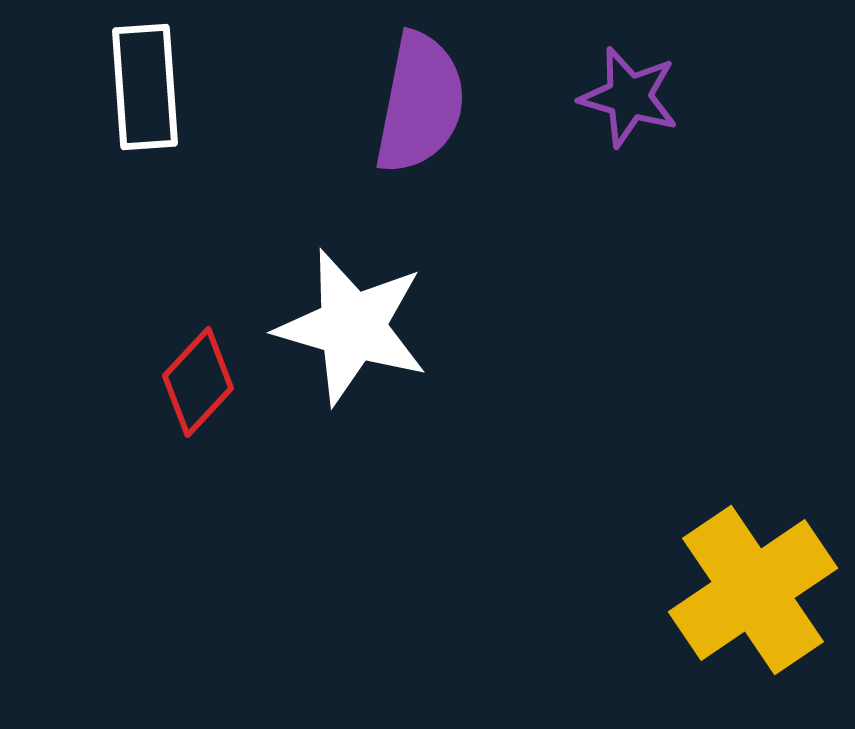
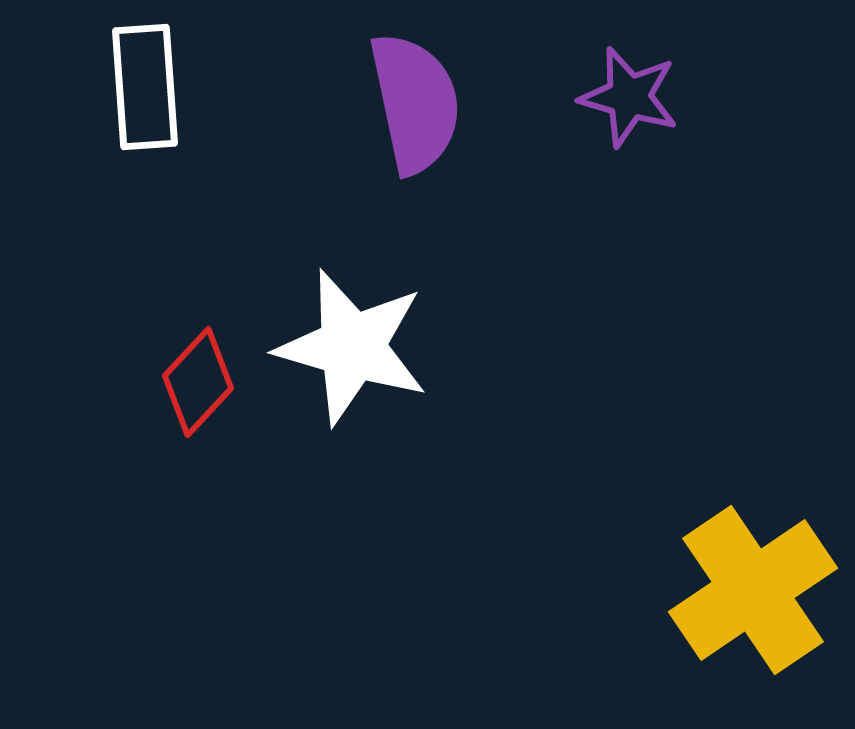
purple semicircle: moved 5 px left; rotated 23 degrees counterclockwise
white star: moved 20 px down
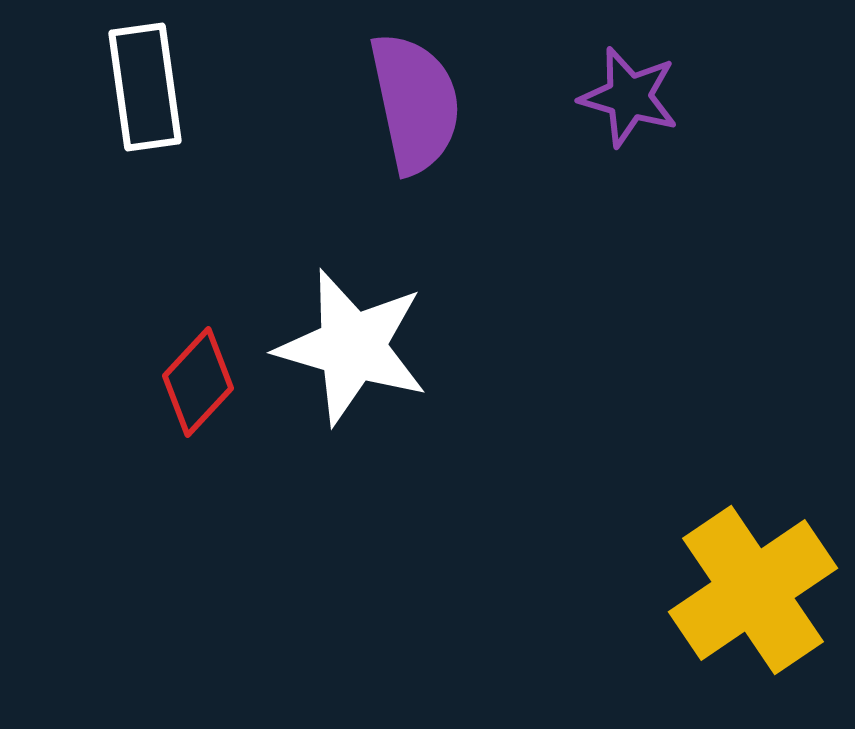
white rectangle: rotated 4 degrees counterclockwise
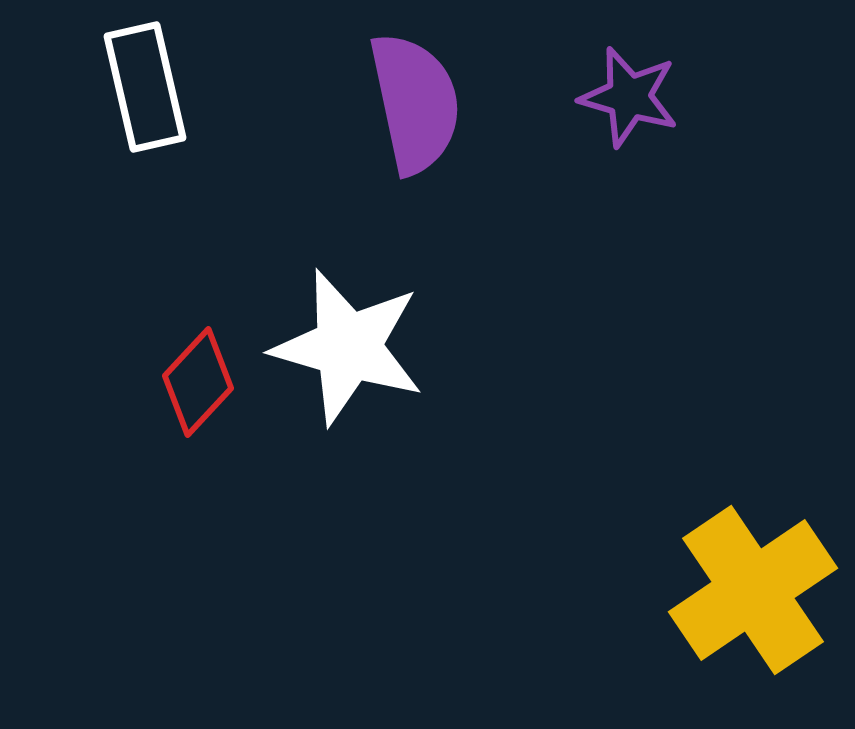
white rectangle: rotated 5 degrees counterclockwise
white star: moved 4 px left
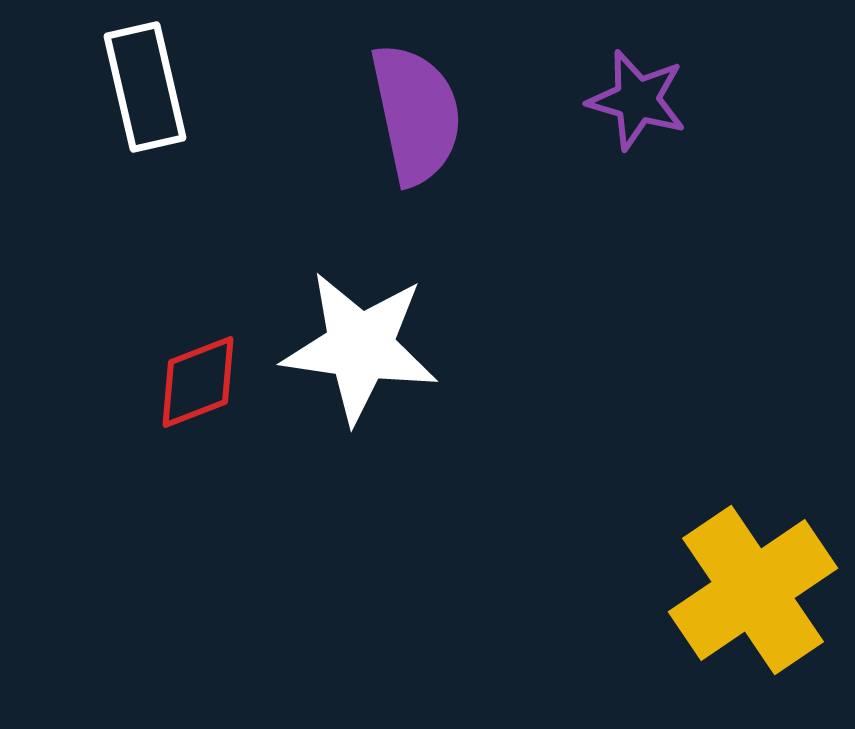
purple star: moved 8 px right, 3 px down
purple semicircle: moved 1 px right, 11 px down
white star: moved 12 px right; rotated 8 degrees counterclockwise
red diamond: rotated 26 degrees clockwise
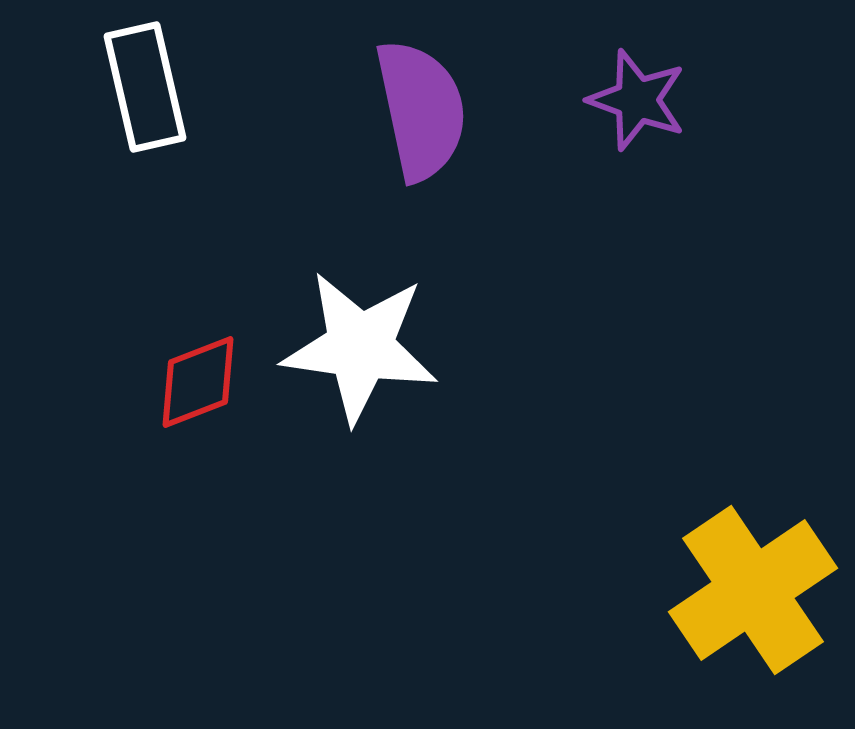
purple star: rotated 4 degrees clockwise
purple semicircle: moved 5 px right, 4 px up
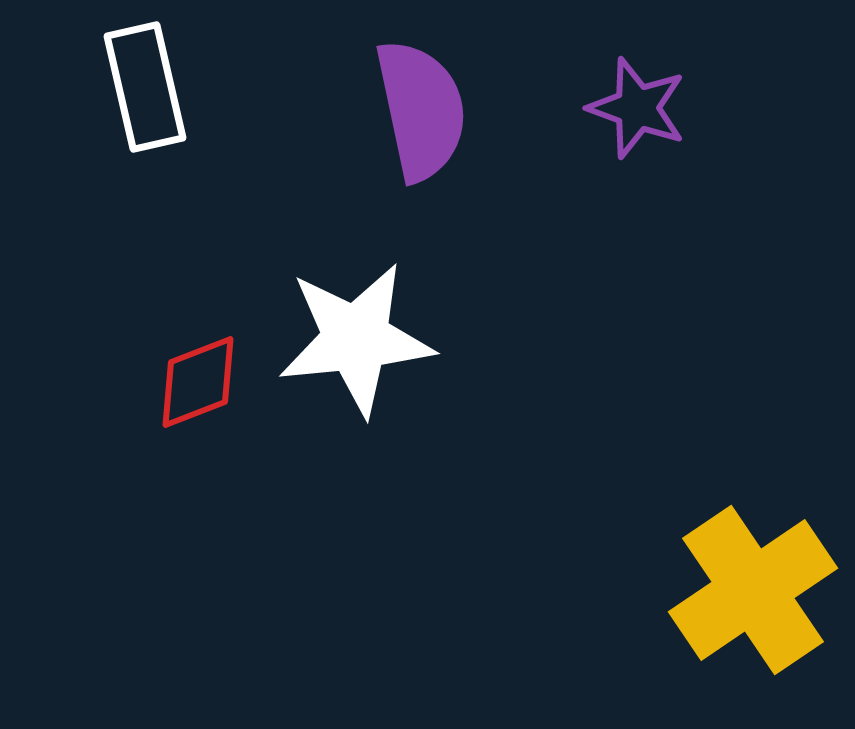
purple star: moved 8 px down
white star: moved 4 px left, 8 px up; rotated 14 degrees counterclockwise
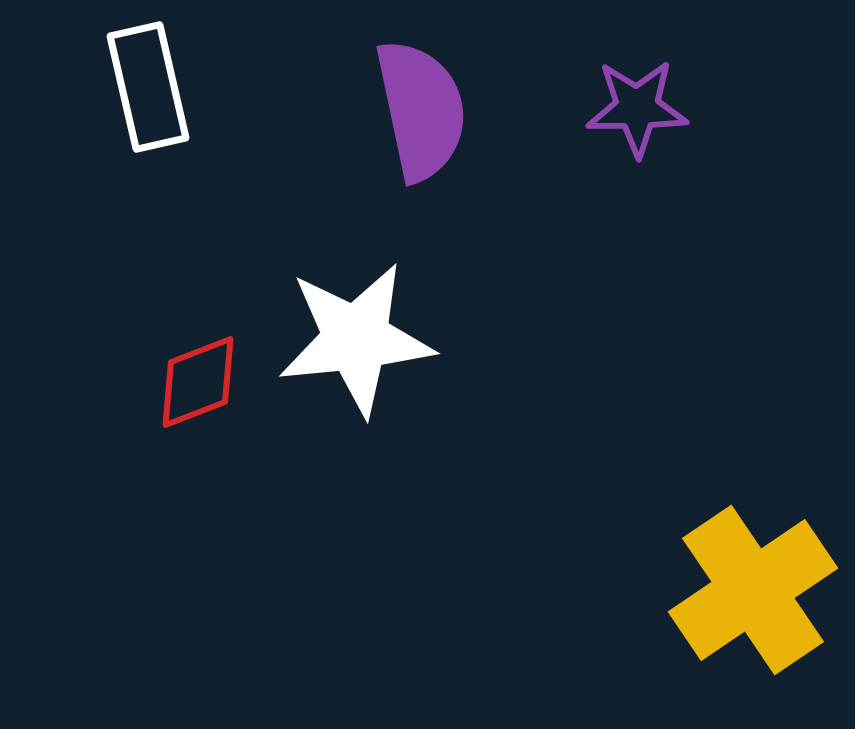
white rectangle: moved 3 px right
purple star: rotated 20 degrees counterclockwise
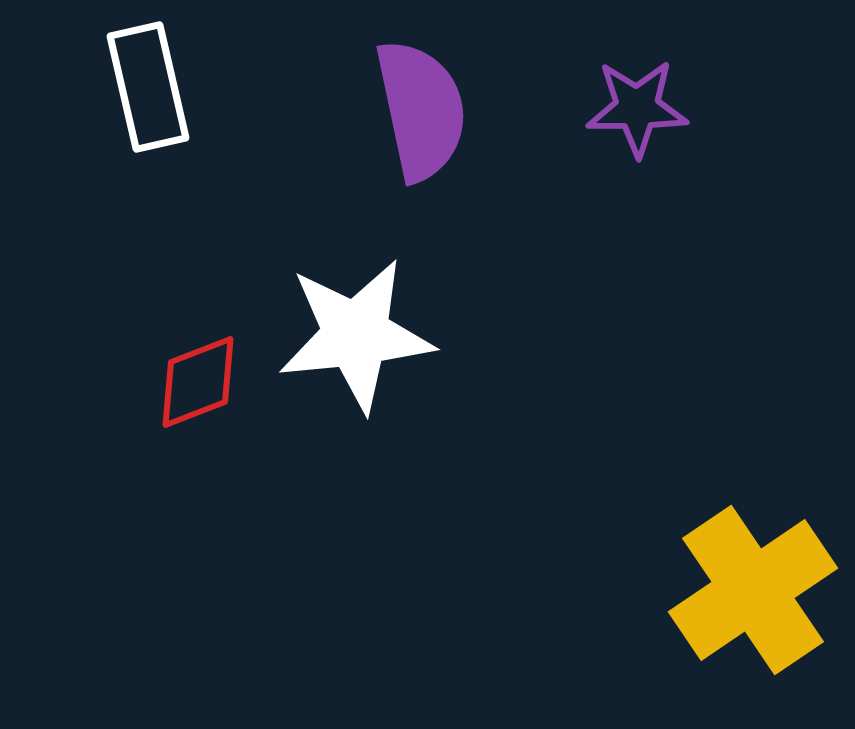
white star: moved 4 px up
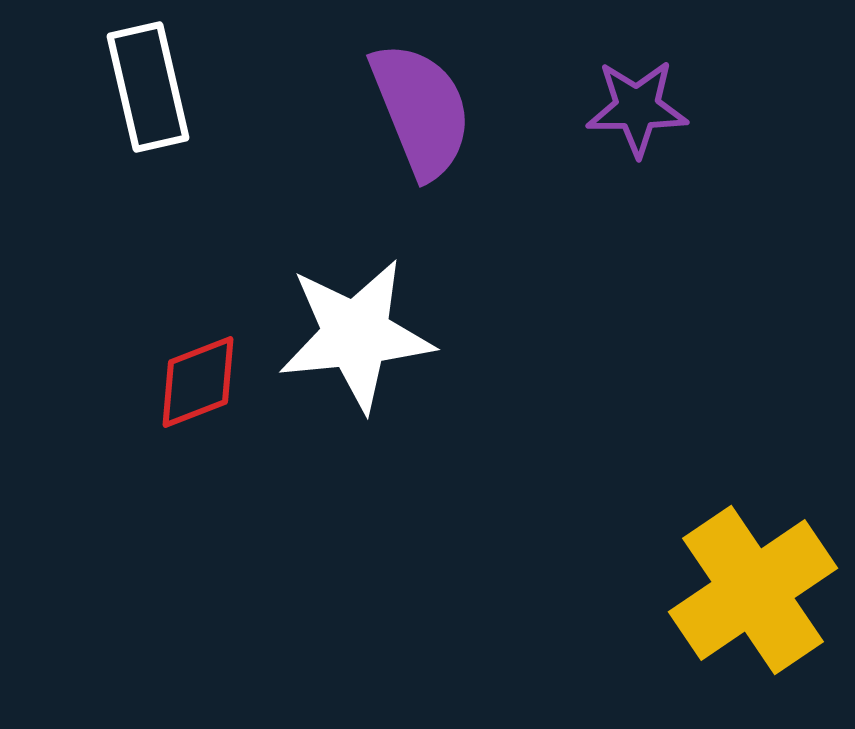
purple semicircle: rotated 10 degrees counterclockwise
